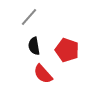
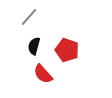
black semicircle: rotated 24 degrees clockwise
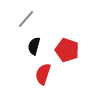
gray line: moved 3 px left, 2 px down
red semicircle: rotated 60 degrees clockwise
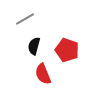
gray line: moved 1 px left; rotated 18 degrees clockwise
red semicircle: rotated 40 degrees counterclockwise
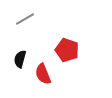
black semicircle: moved 14 px left, 13 px down
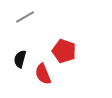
gray line: moved 2 px up
red pentagon: moved 3 px left, 1 px down
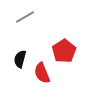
red pentagon: rotated 20 degrees clockwise
red semicircle: moved 1 px left, 1 px up
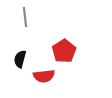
gray line: rotated 66 degrees counterclockwise
red semicircle: moved 2 px right, 3 px down; rotated 75 degrees counterclockwise
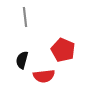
red pentagon: moved 1 px left, 1 px up; rotated 15 degrees counterclockwise
black semicircle: moved 2 px right, 1 px down
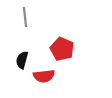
red pentagon: moved 1 px left, 1 px up
